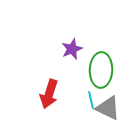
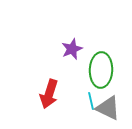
cyan line: moved 1 px down
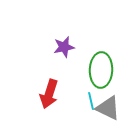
purple star: moved 8 px left, 2 px up; rotated 10 degrees clockwise
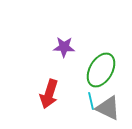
purple star: rotated 15 degrees clockwise
green ellipse: rotated 28 degrees clockwise
